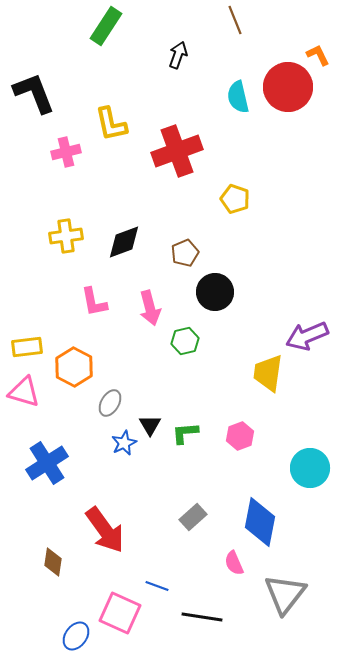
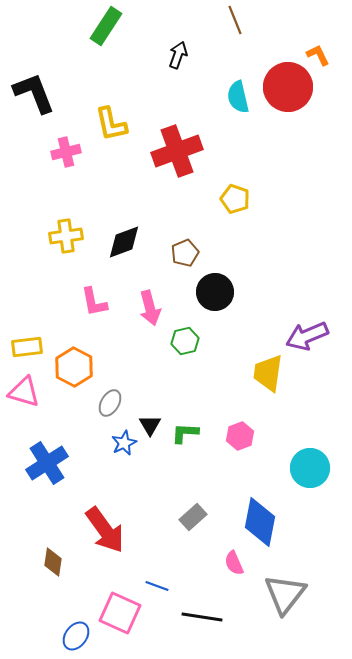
green L-shape: rotated 8 degrees clockwise
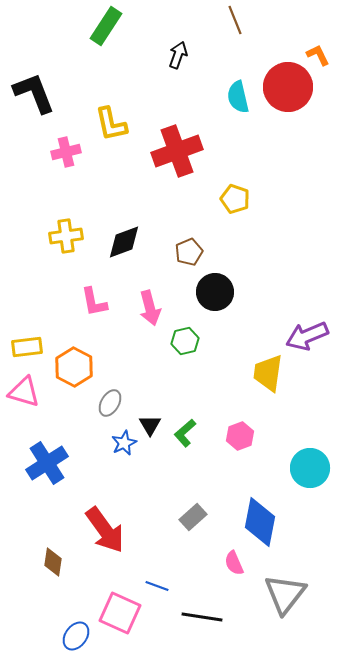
brown pentagon: moved 4 px right, 1 px up
green L-shape: rotated 44 degrees counterclockwise
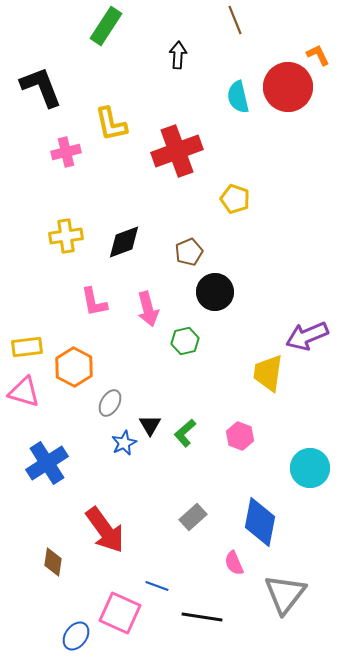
black arrow: rotated 16 degrees counterclockwise
black L-shape: moved 7 px right, 6 px up
pink arrow: moved 2 px left, 1 px down
pink hexagon: rotated 20 degrees counterclockwise
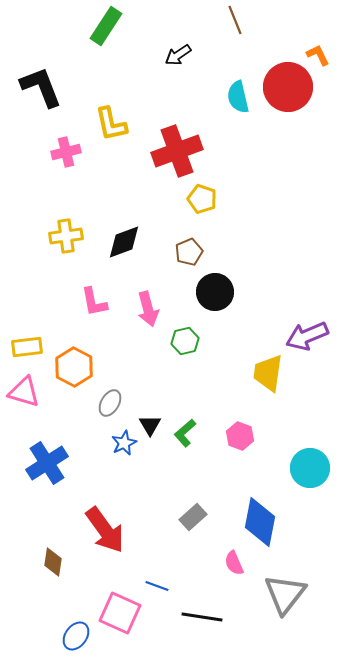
black arrow: rotated 128 degrees counterclockwise
yellow pentagon: moved 33 px left
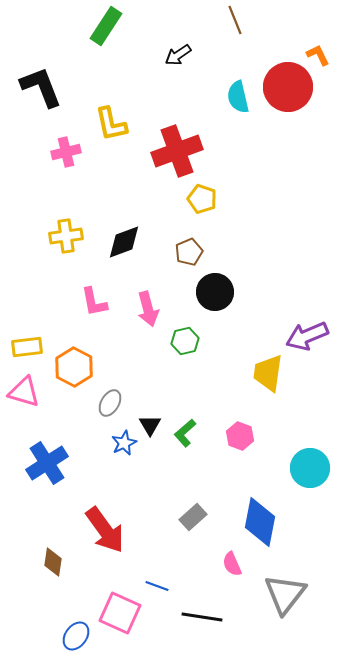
pink semicircle: moved 2 px left, 1 px down
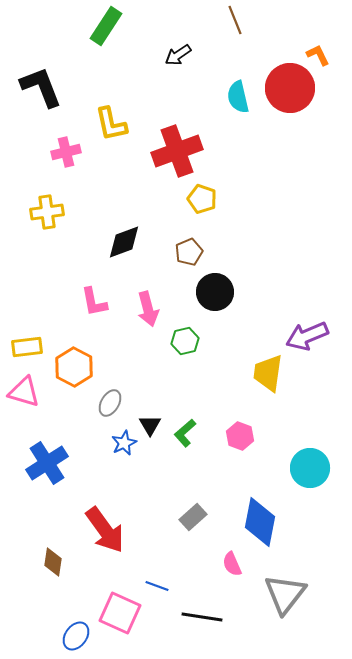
red circle: moved 2 px right, 1 px down
yellow cross: moved 19 px left, 24 px up
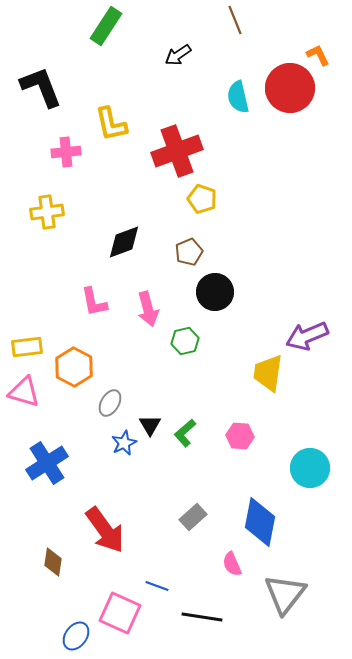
pink cross: rotated 8 degrees clockwise
pink hexagon: rotated 16 degrees counterclockwise
